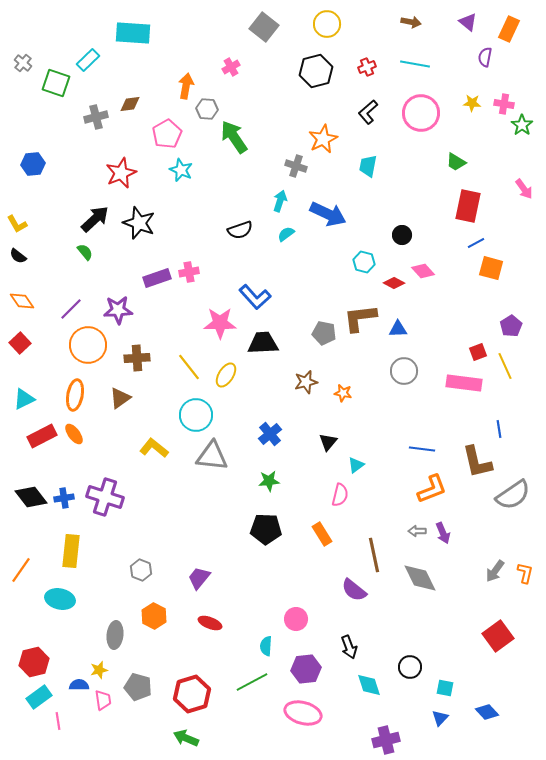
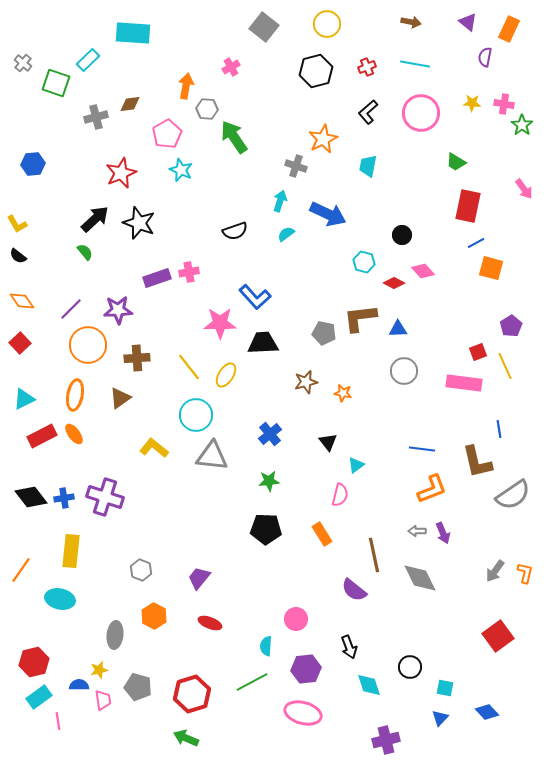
black semicircle at (240, 230): moved 5 px left, 1 px down
black triangle at (328, 442): rotated 18 degrees counterclockwise
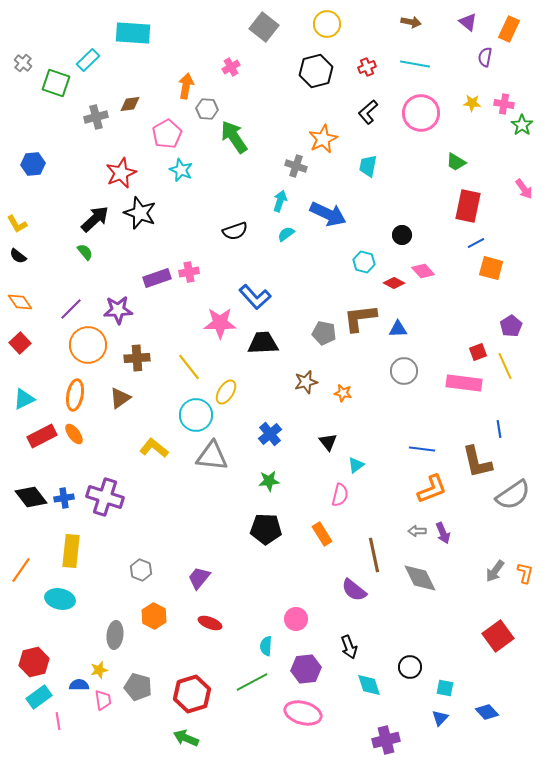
black star at (139, 223): moved 1 px right, 10 px up
orange diamond at (22, 301): moved 2 px left, 1 px down
yellow ellipse at (226, 375): moved 17 px down
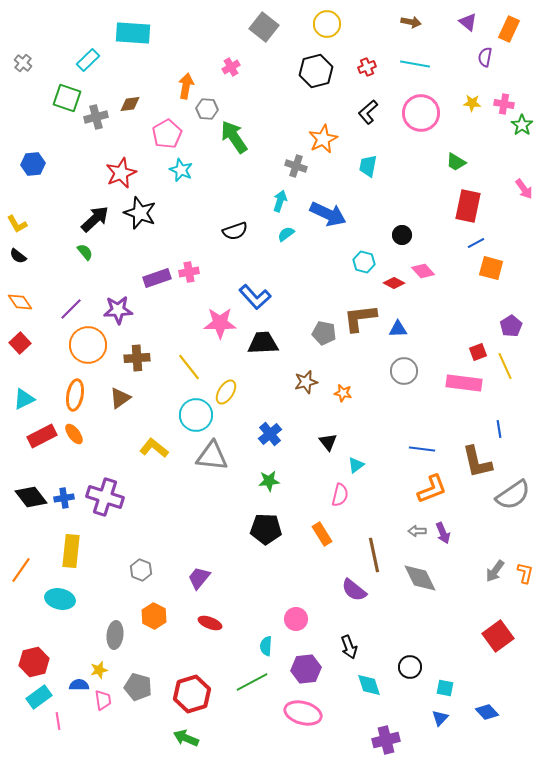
green square at (56, 83): moved 11 px right, 15 px down
